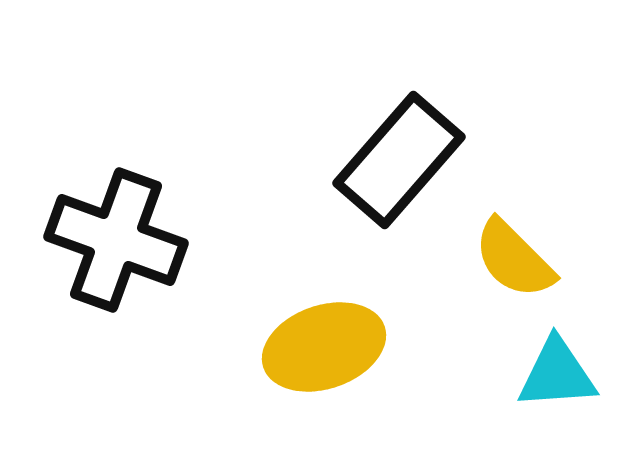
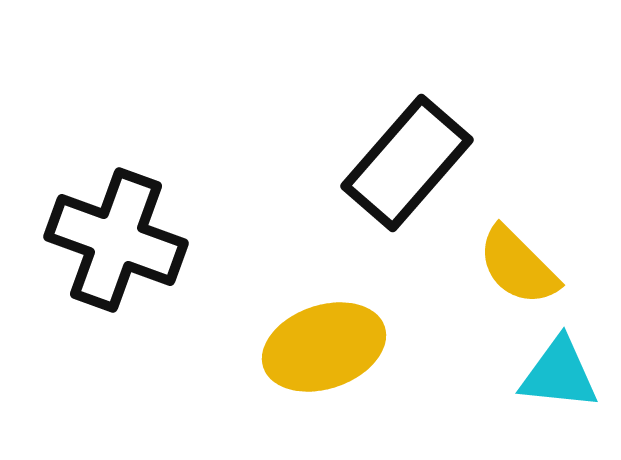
black rectangle: moved 8 px right, 3 px down
yellow semicircle: moved 4 px right, 7 px down
cyan triangle: moved 2 px right; rotated 10 degrees clockwise
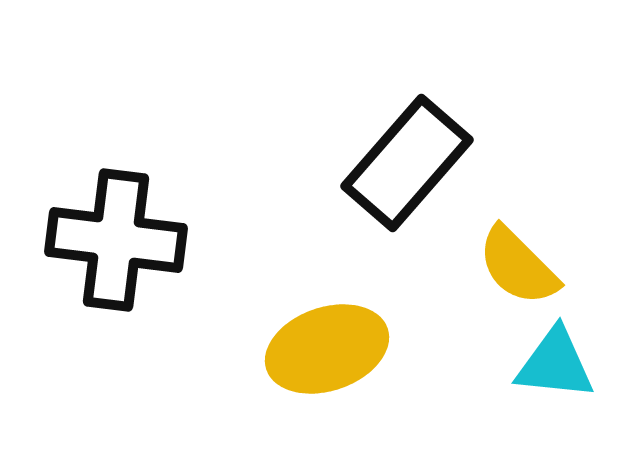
black cross: rotated 13 degrees counterclockwise
yellow ellipse: moved 3 px right, 2 px down
cyan triangle: moved 4 px left, 10 px up
